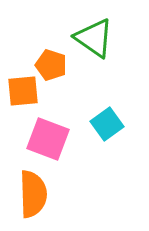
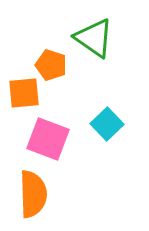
orange square: moved 1 px right, 2 px down
cyan square: rotated 8 degrees counterclockwise
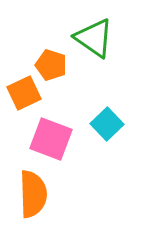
orange square: rotated 20 degrees counterclockwise
pink square: moved 3 px right
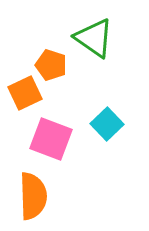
orange square: moved 1 px right
orange semicircle: moved 2 px down
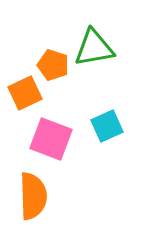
green triangle: moved 10 px down; rotated 45 degrees counterclockwise
orange pentagon: moved 2 px right
cyan square: moved 2 px down; rotated 20 degrees clockwise
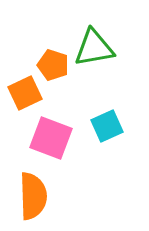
pink square: moved 1 px up
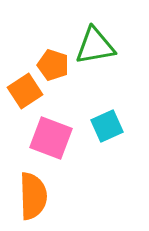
green triangle: moved 1 px right, 2 px up
orange square: moved 2 px up; rotated 8 degrees counterclockwise
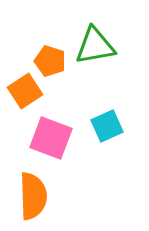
orange pentagon: moved 3 px left, 4 px up
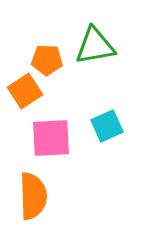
orange pentagon: moved 3 px left, 1 px up; rotated 16 degrees counterclockwise
pink square: rotated 24 degrees counterclockwise
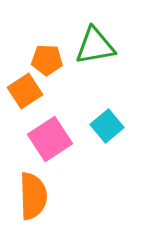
cyan square: rotated 16 degrees counterclockwise
pink square: moved 1 px left, 1 px down; rotated 30 degrees counterclockwise
